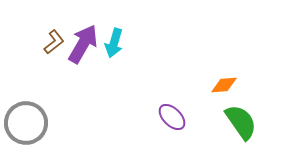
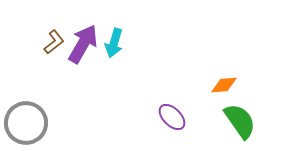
green semicircle: moved 1 px left, 1 px up
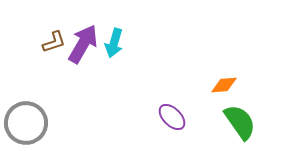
brown L-shape: rotated 20 degrees clockwise
green semicircle: moved 1 px down
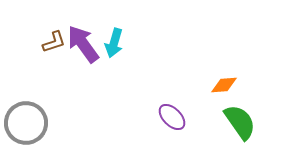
purple arrow: rotated 66 degrees counterclockwise
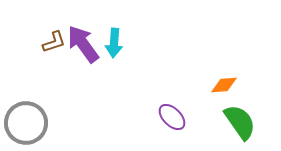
cyan arrow: rotated 12 degrees counterclockwise
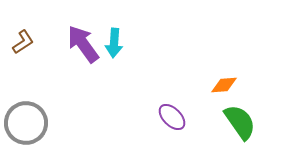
brown L-shape: moved 31 px left; rotated 15 degrees counterclockwise
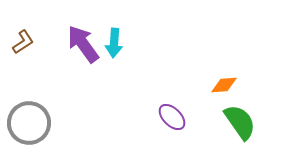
gray circle: moved 3 px right
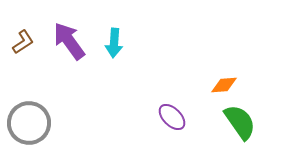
purple arrow: moved 14 px left, 3 px up
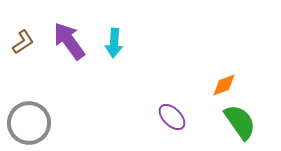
orange diamond: rotated 16 degrees counterclockwise
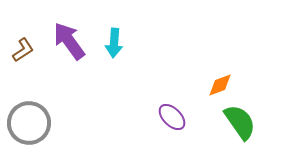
brown L-shape: moved 8 px down
orange diamond: moved 4 px left
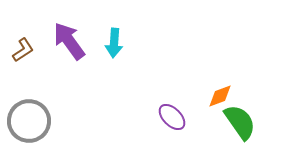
orange diamond: moved 11 px down
gray circle: moved 2 px up
